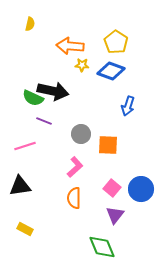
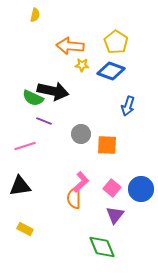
yellow semicircle: moved 5 px right, 9 px up
orange square: moved 1 px left
pink L-shape: moved 6 px right, 15 px down
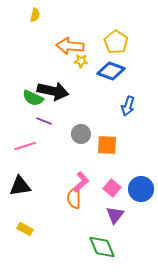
yellow star: moved 1 px left, 4 px up
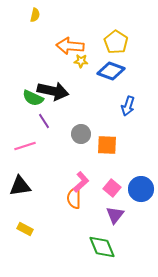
purple line: rotated 35 degrees clockwise
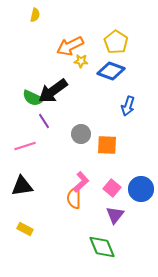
orange arrow: rotated 32 degrees counterclockwise
black arrow: rotated 132 degrees clockwise
black triangle: moved 2 px right
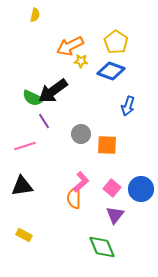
yellow rectangle: moved 1 px left, 6 px down
